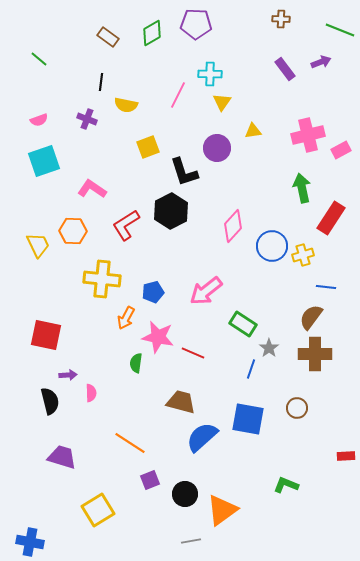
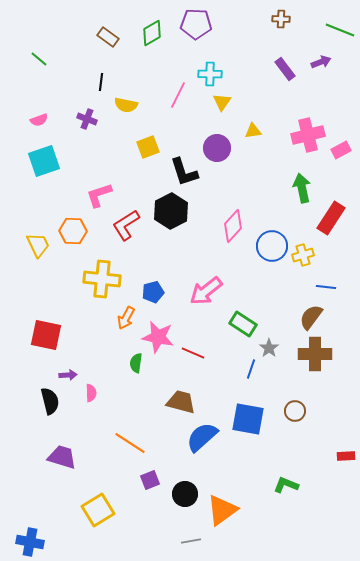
pink L-shape at (92, 189): moved 7 px right, 6 px down; rotated 52 degrees counterclockwise
brown circle at (297, 408): moved 2 px left, 3 px down
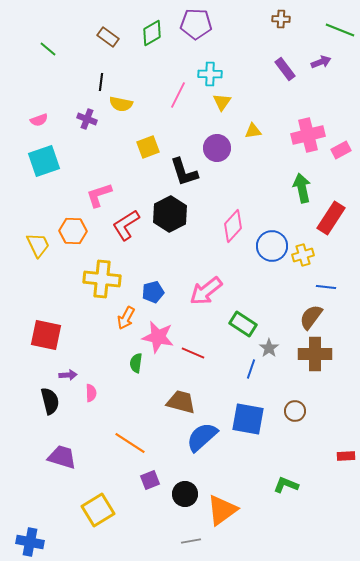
green line at (39, 59): moved 9 px right, 10 px up
yellow semicircle at (126, 105): moved 5 px left, 1 px up
black hexagon at (171, 211): moved 1 px left, 3 px down
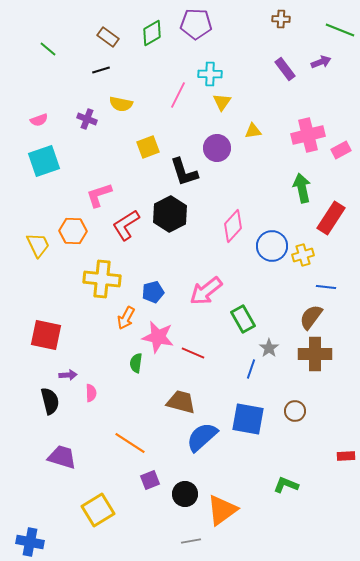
black line at (101, 82): moved 12 px up; rotated 66 degrees clockwise
green rectangle at (243, 324): moved 5 px up; rotated 28 degrees clockwise
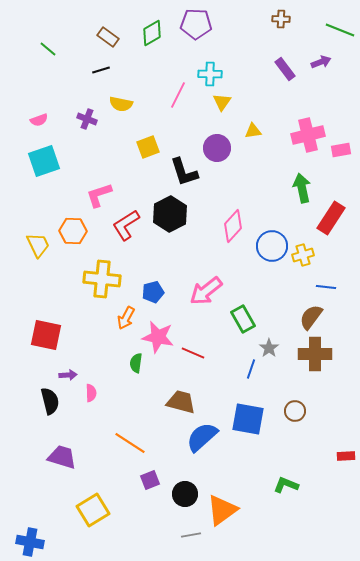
pink rectangle at (341, 150): rotated 18 degrees clockwise
yellow square at (98, 510): moved 5 px left
gray line at (191, 541): moved 6 px up
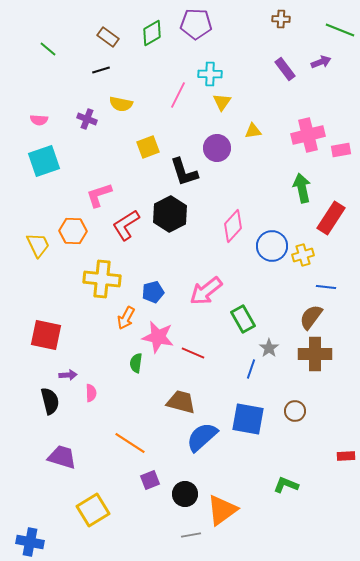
pink semicircle at (39, 120): rotated 24 degrees clockwise
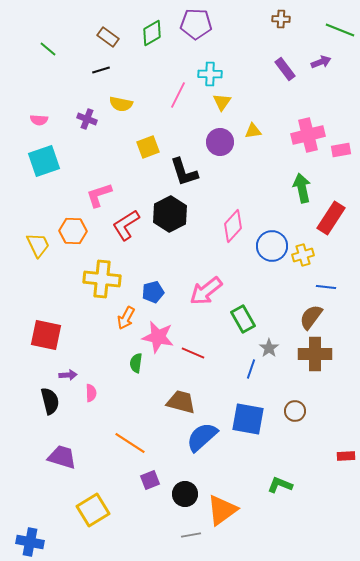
purple circle at (217, 148): moved 3 px right, 6 px up
green L-shape at (286, 485): moved 6 px left
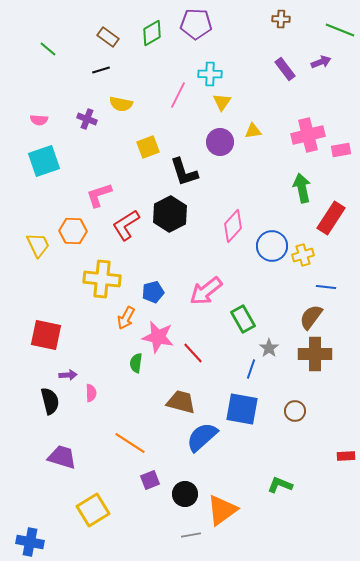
red line at (193, 353): rotated 25 degrees clockwise
blue square at (248, 419): moved 6 px left, 10 px up
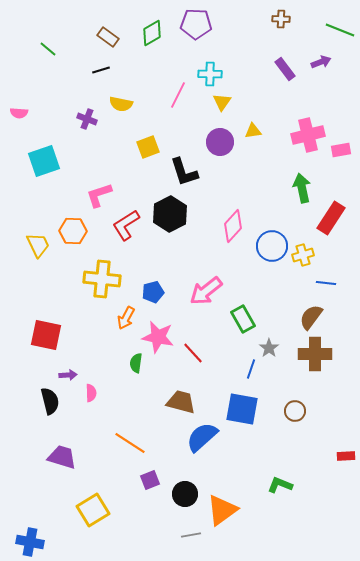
pink semicircle at (39, 120): moved 20 px left, 7 px up
blue line at (326, 287): moved 4 px up
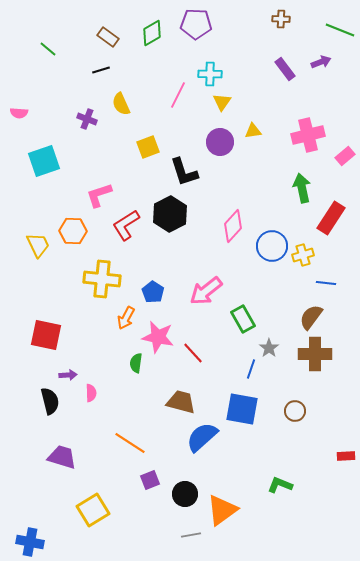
yellow semicircle at (121, 104): rotated 55 degrees clockwise
pink rectangle at (341, 150): moved 4 px right, 6 px down; rotated 30 degrees counterclockwise
blue pentagon at (153, 292): rotated 25 degrees counterclockwise
